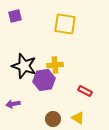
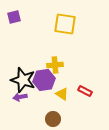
purple square: moved 1 px left, 1 px down
black star: moved 1 px left, 14 px down
purple arrow: moved 7 px right, 7 px up
yellow triangle: moved 16 px left, 24 px up
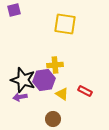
purple square: moved 7 px up
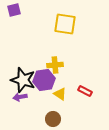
yellow triangle: moved 2 px left
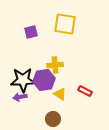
purple square: moved 17 px right, 22 px down
black star: rotated 20 degrees counterclockwise
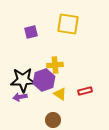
yellow square: moved 3 px right
purple hexagon: rotated 10 degrees counterclockwise
red rectangle: rotated 40 degrees counterclockwise
brown circle: moved 1 px down
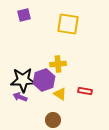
purple square: moved 7 px left, 17 px up
yellow cross: moved 3 px right, 1 px up
red rectangle: rotated 24 degrees clockwise
purple arrow: rotated 32 degrees clockwise
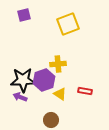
yellow square: rotated 30 degrees counterclockwise
brown circle: moved 2 px left
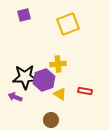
black star: moved 2 px right, 3 px up
purple arrow: moved 5 px left
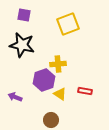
purple square: rotated 24 degrees clockwise
black star: moved 3 px left, 32 px up; rotated 15 degrees clockwise
